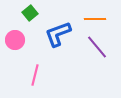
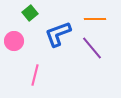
pink circle: moved 1 px left, 1 px down
purple line: moved 5 px left, 1 px down
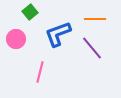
green square: moved 1 px up
pink circle: moved 2 px right, 2 px up
pink line: moved 5 px right, 3 px up
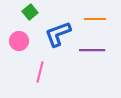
pink circle: moved 3 px right, 2 px down
purple line: moved 2 px down; rotated 50 degrees counterclockwise
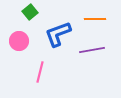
purple line: rotated 10 degrees counterclockwise
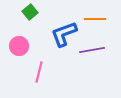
blue L-shape: moved 6 px right
pink circle: moved 5 px down
pink line: moved 1 px left
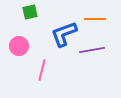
green square: rotated 28 degrees clockwise
pink line: moved 3 px right, 2 px up
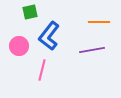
orange line: moved 4 px right, 3 px down
blue L-shape: moved 15 px left, 2 px down; rotated 32 degrees counterclockwise
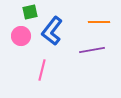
blue L-shape: moved 3 px right, 5 px up
pink circle: moved 2 px right, 10 px up
